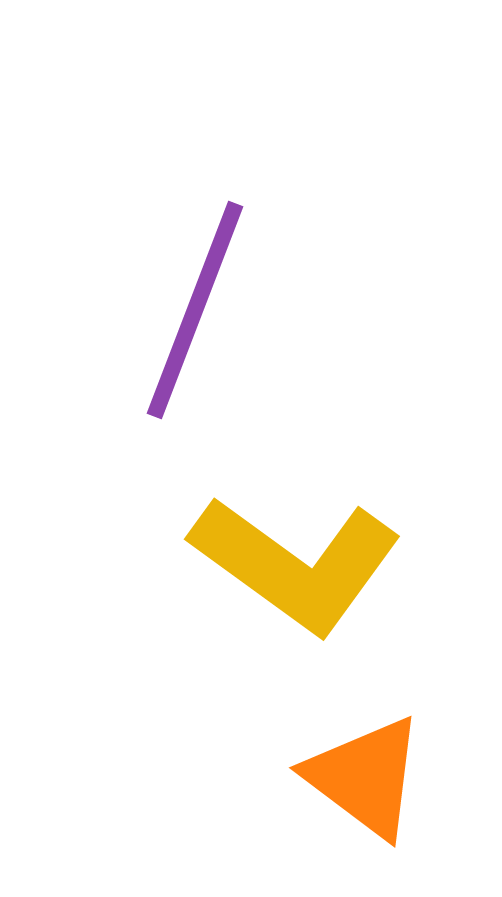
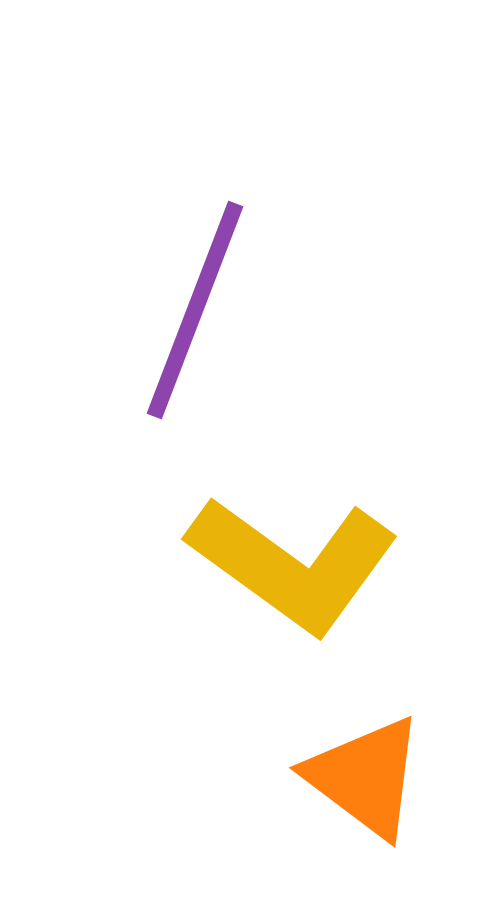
yellow L-shape: moved 3 px left
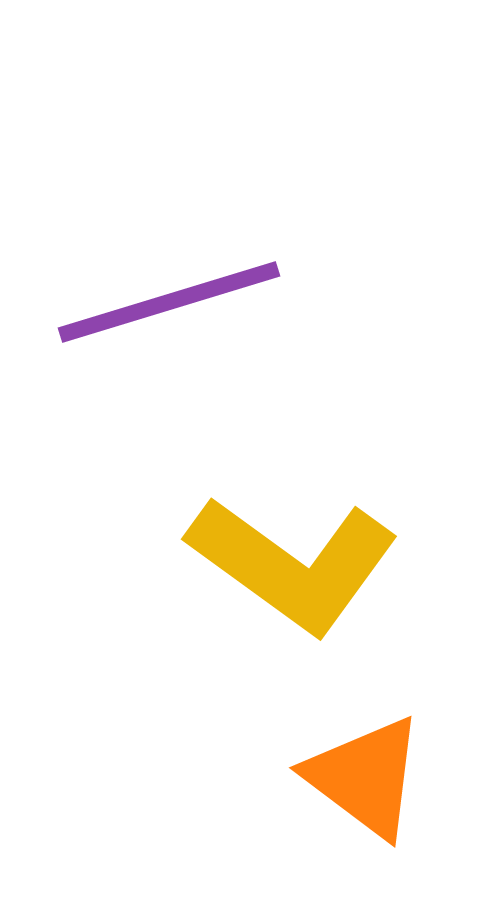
purple line: moved 26 px left, 8 px up; rotated 52 degrees clockwise
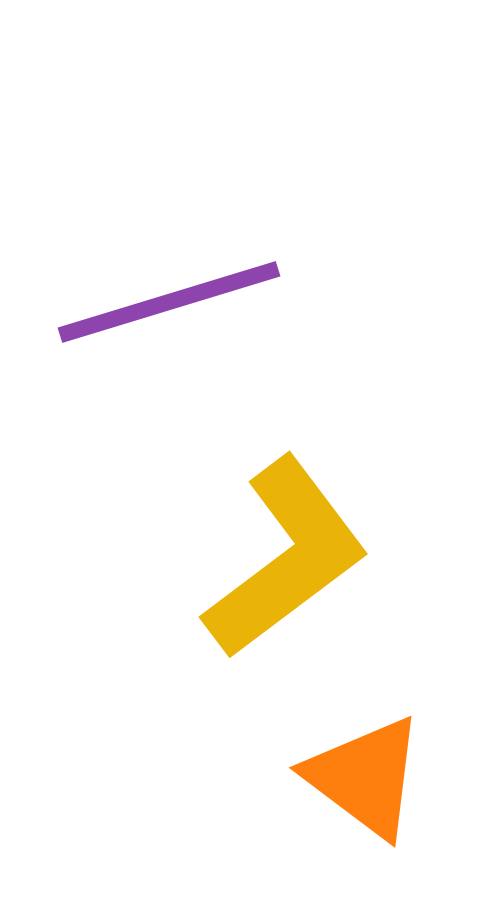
yellow L-shape: moved 7 px left, 6 px up; rotated 73 degrees counterclockwise
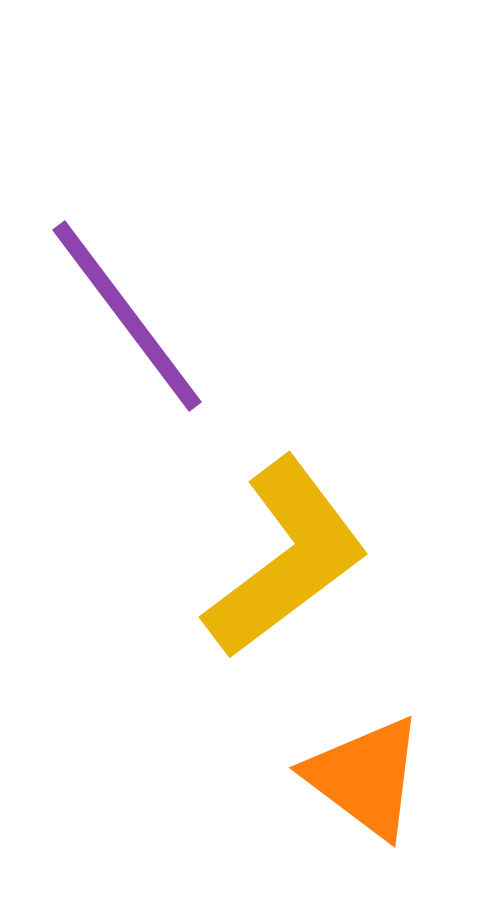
purple line: moved 42 px left, 14 px down; rotated 70 degrees clockwise
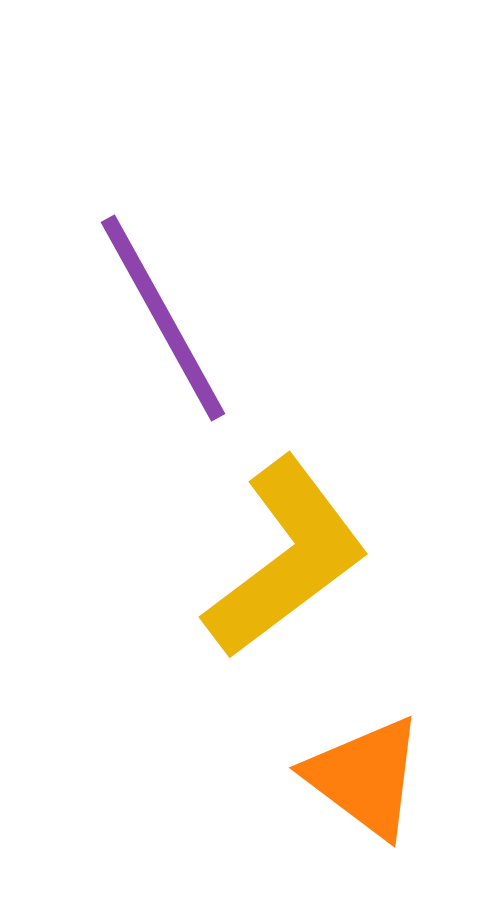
purple line: moved 36 px right, 2 px down; rotated 8 degrees clockwise
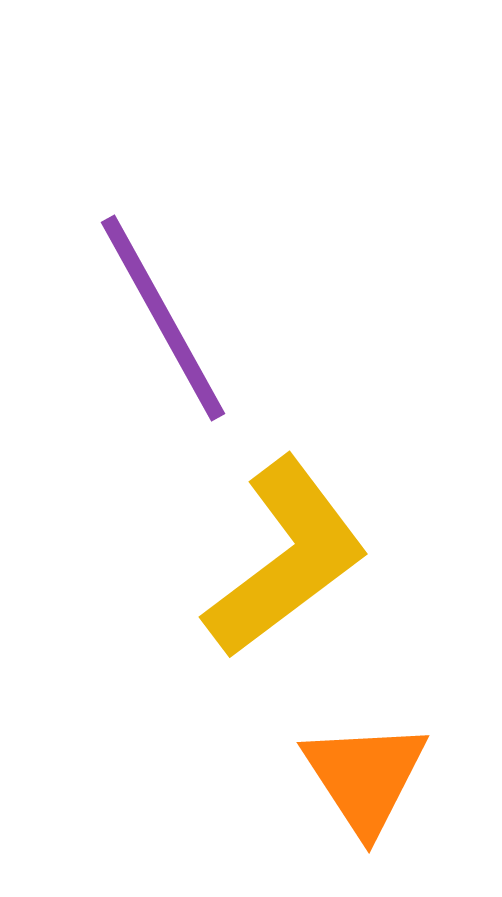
orange triangle: rotated 20 degrees clockwise
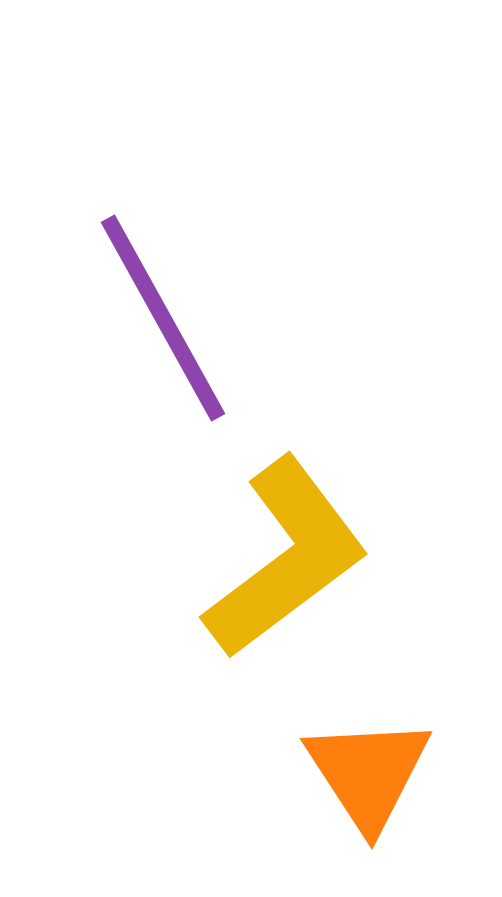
orange triangle: moved 3 px right, 4 px up
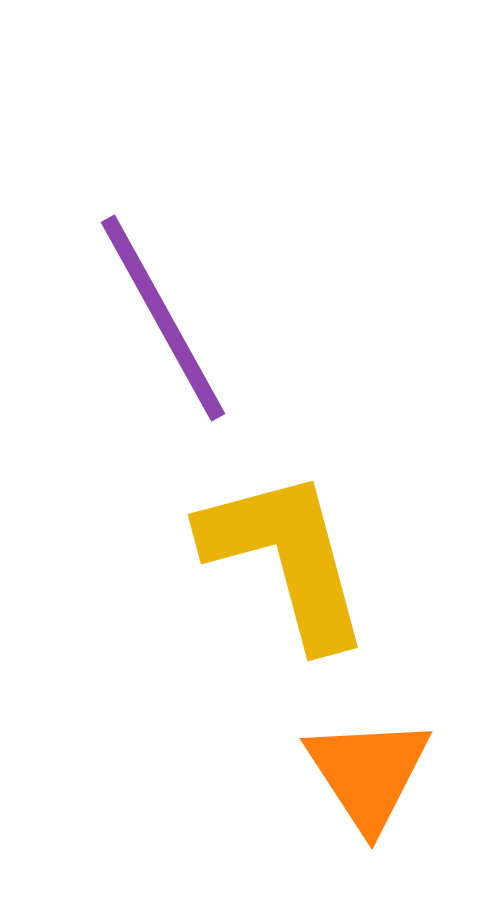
yellow L-shape: rotated 68 degrees counterclockwise
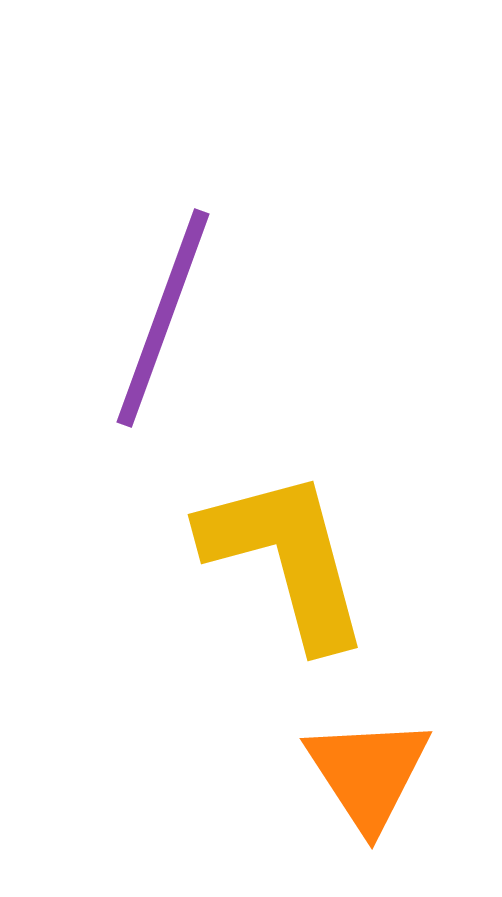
purple line: rotated 49 degrees clockwise
